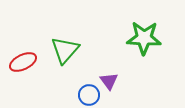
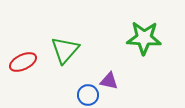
purple triangle: rotated 42 degrees counterclockwise
blue circle: moved 1 px left
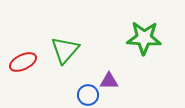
purple triangle: rotated 12 degrees counterclockwise
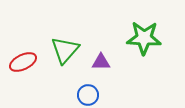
purple triangle: moved 8 px left, 19 px up
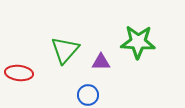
green star: moved 6 px left, 4 px down
red ellipse: moved 4 px left, 11 px down; rotated 32 degrees clockwise
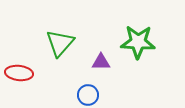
green triangle: moved 5 px left, 7 px up
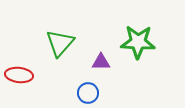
red ellipse: moved 2 px down
blue circle: moved 2 px up
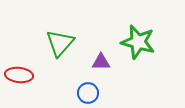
green star: rotated 12 degrees clockwise
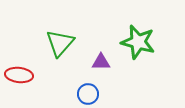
blue circle: moved 1 px down
